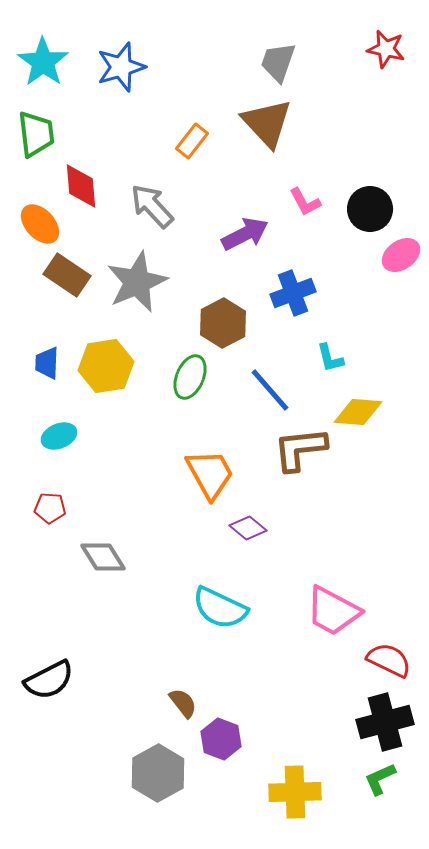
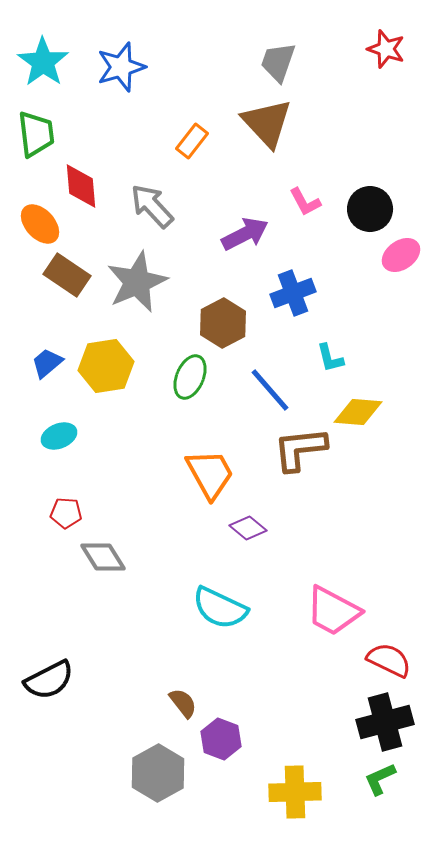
red star: rotated 6 degrees clockwise
blue trapezoid: rotated 48 degrees clockwise
red pentagon: moved 16 px right, 5 px down
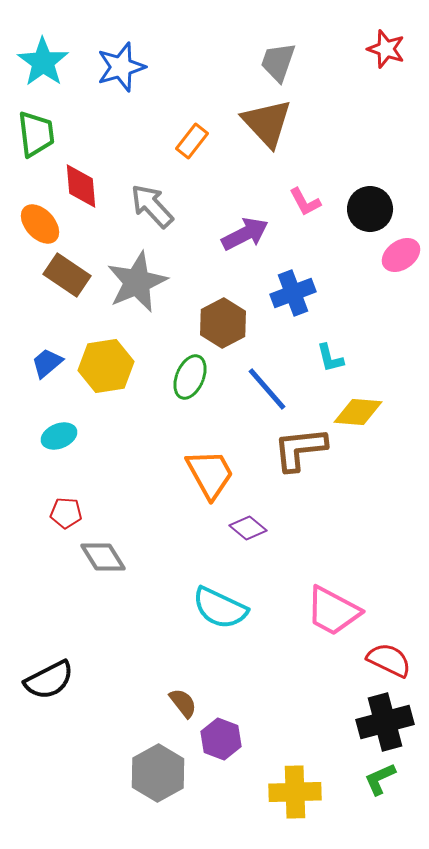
blue line: moved 3 px left, 1 px up
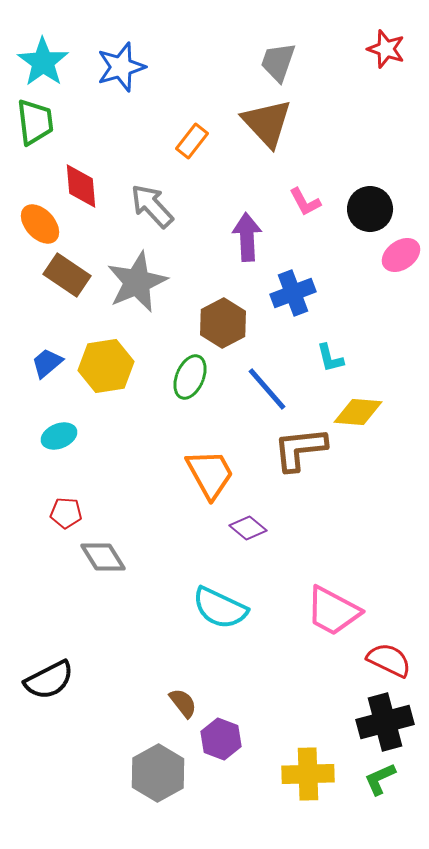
green trapezoid: moved 1 px left, 12 px up
purple arrow: moved 2 px right, 3 px down; rotated 66 degrees counterclockwise
yellow cross: moved 13 px right, 18 px up
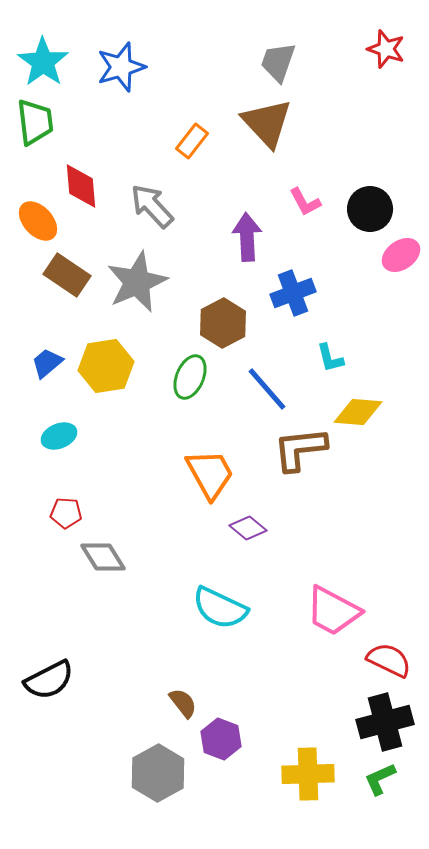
orange ellipse: moved 2 px left, 3 px up
